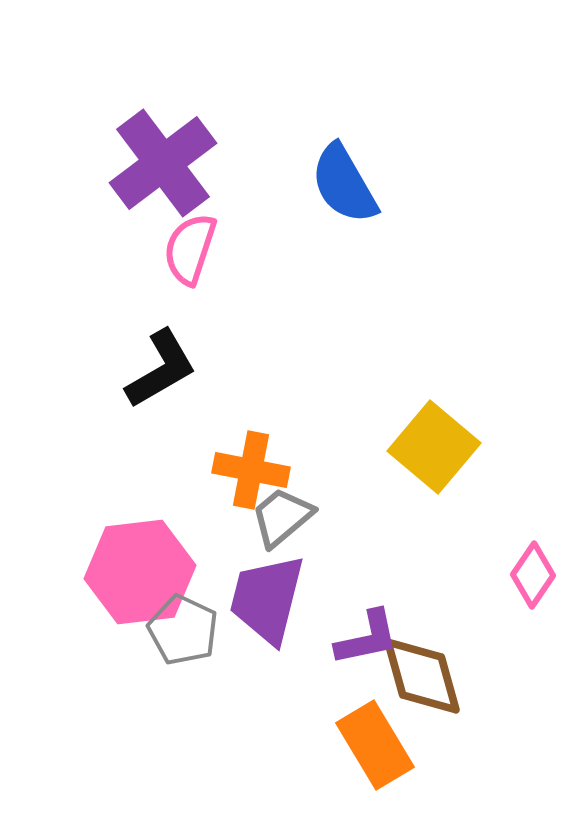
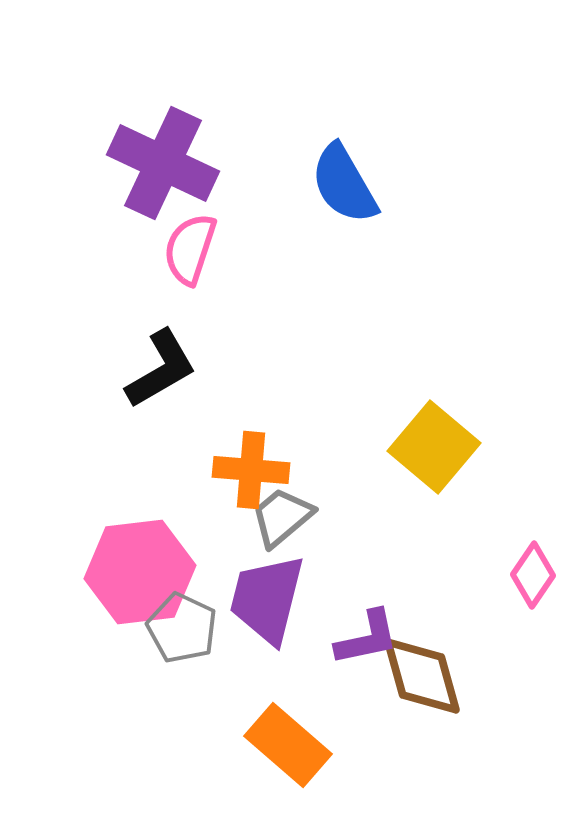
purple cross: rotated 28 degrees counterclockwise
orange cross: rotated 6 degrees counterclockwise
gray pentagon: moved 1 px left, 2 px up
orange rectangle: moved 87 px left; rotated 18 degrees counterclockwise
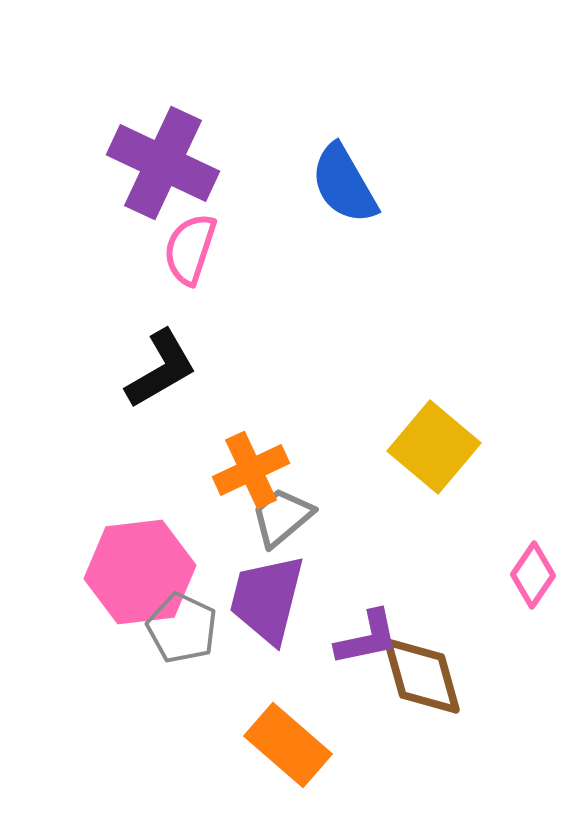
orange cross: rotated 30 degrees counterclockwise
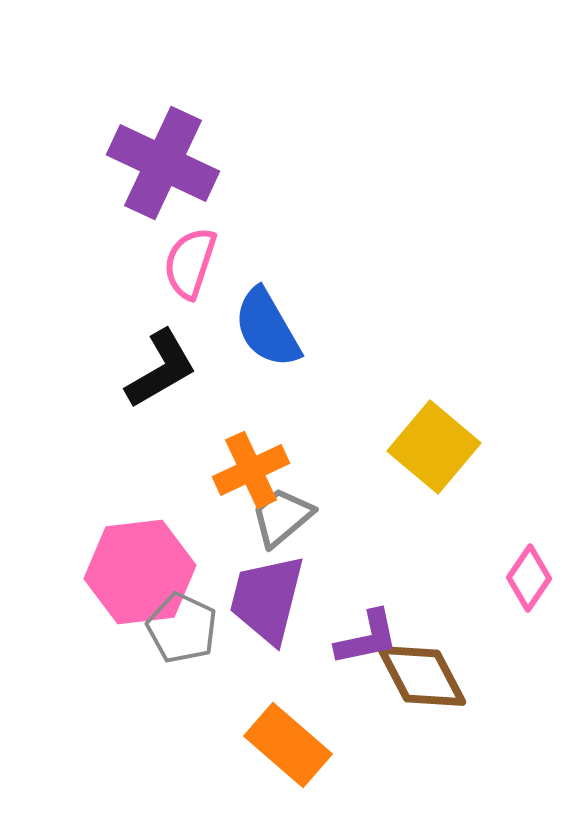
blue semicircle: moved 77 px left, 144 px down
pink semicircle: moved 14 px down
pink diamond: moved 4 px left, 3 px down
brown diamond: rotated 12 degrees counterclockwise
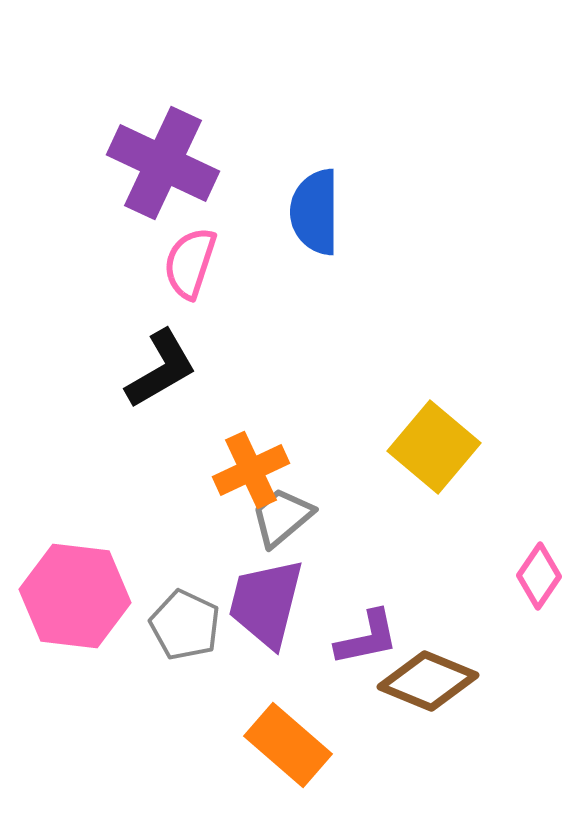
blue semicircle: moved 48 px right, 116 px up; rotated 30 degrees clockwise
pink hexagon: moved 65 px left, 24 px down; rotated 14 degrees clockwise
pink diamond: moved 10 px right, 2 px up
purple trapezoid: moved 1 px left, 4 px down
gray pentagon: moved 3 px right, 3 px up
brown diamond: moved 6 px right, 5 px down; rotated 40 degrees counterclockwise
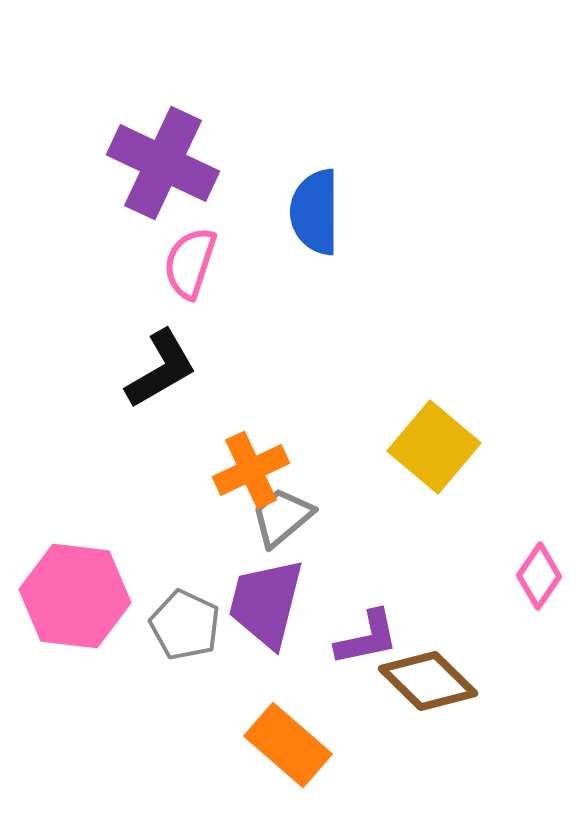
brown diamond: rotated 22 degrees clockwise
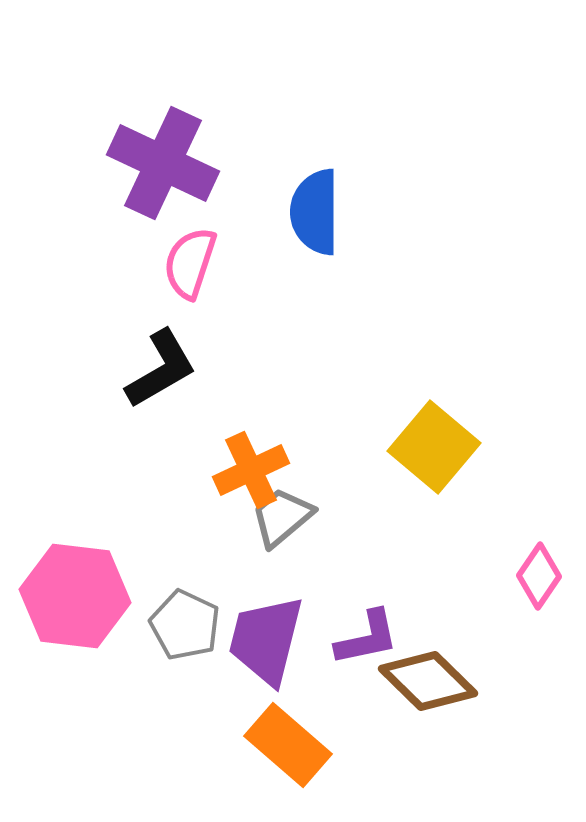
purple trapezoid: moved 37 px down
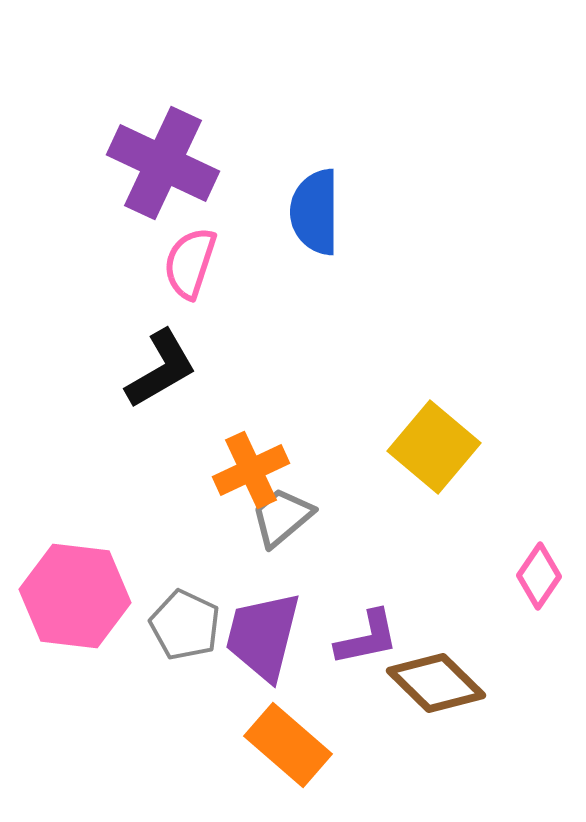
purple trapezoid: moved 3 px left, 4 px up
brown diamond: moved 8 px right, 2 px down
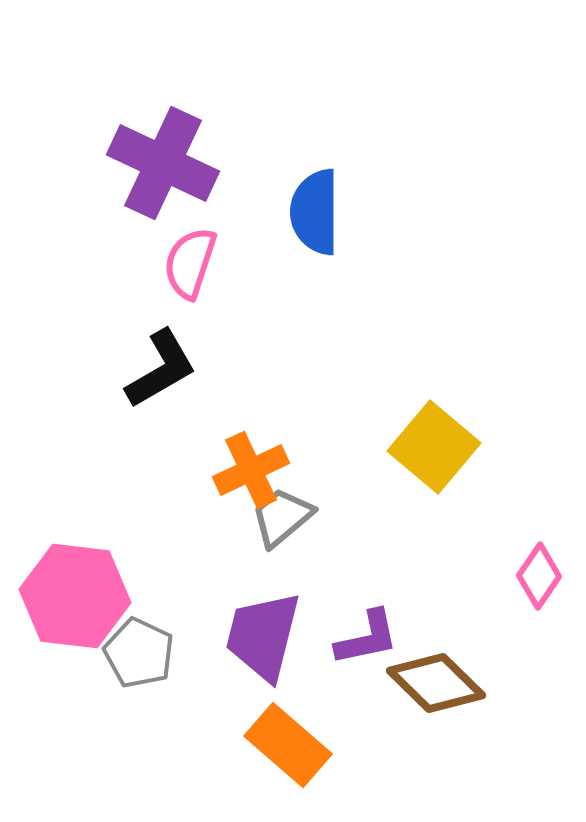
gray pentagon: moved 46 px left, 28 px down
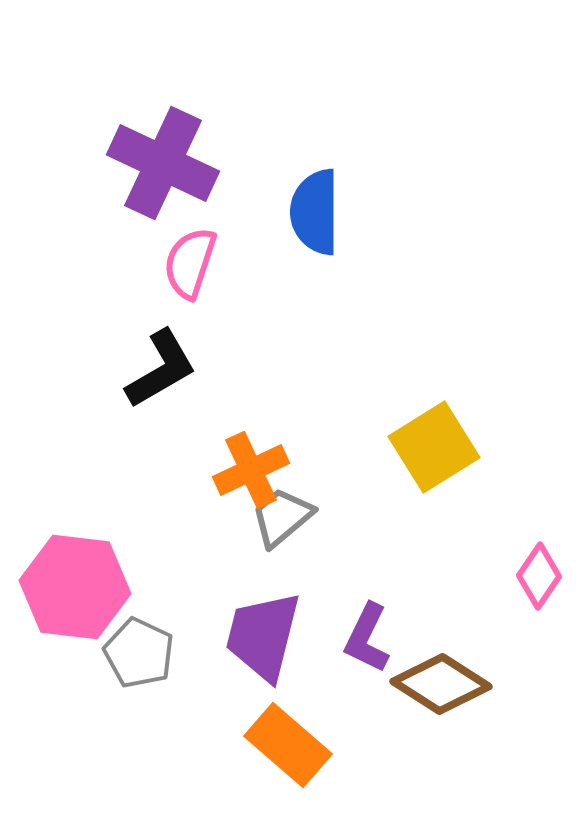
yellow square: rotated 18 degrees clockwise
pink hexagon: moved 9 px up
purple L-shape: rotated 128 degrees clockwise
brown diamond: moved 5 px right, 1 px down; rotated 12 degrees counterclockwise
